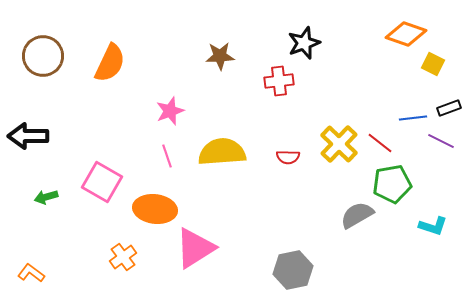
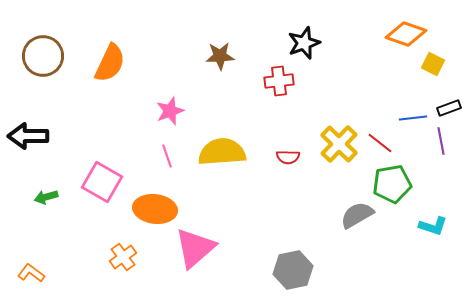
purple line: rotated 52 degrees clockwise
pink triangle: rotated 9 degrees counterclockwise
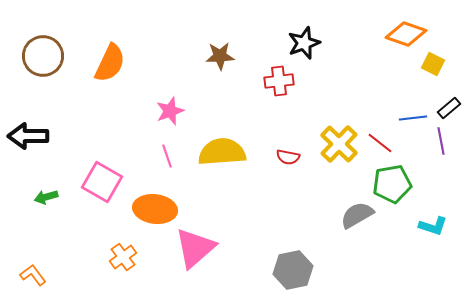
black rectangle: rotated 20 degrees counterclockwise
red semicircle: rotated 10 degrees clockwise
orange L-shape: moved 2 px right, 2 px down; rotated 16 degrees clockwise
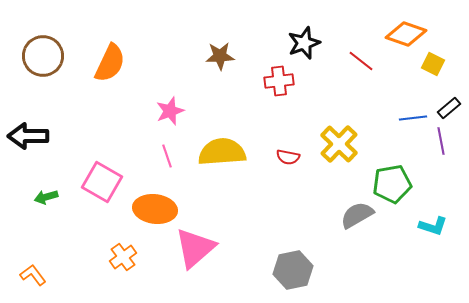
red line: moved 19 px left, 82 px up
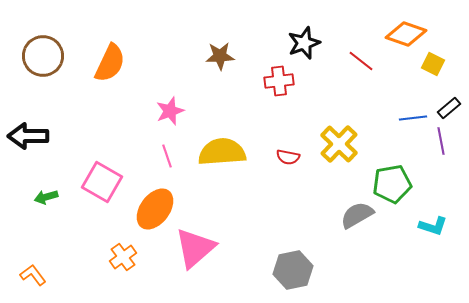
orange ellipse: rotated 60 degrees counterclockwise
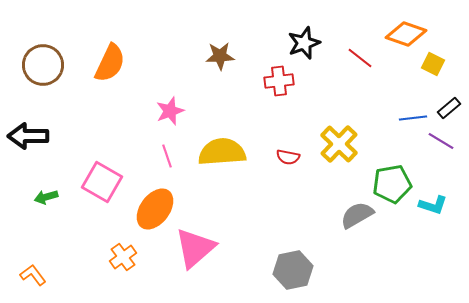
brown circle: moved 9 px down
red line: moved 1 px left, 3 px up
purple line: rotated 48 degrees counterclockwise
cyan L-shape: moved 21 px up
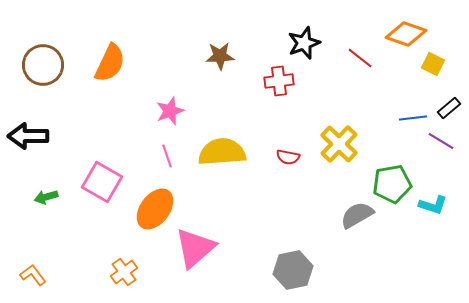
orange cross: moved 1 px right, 15 px down
